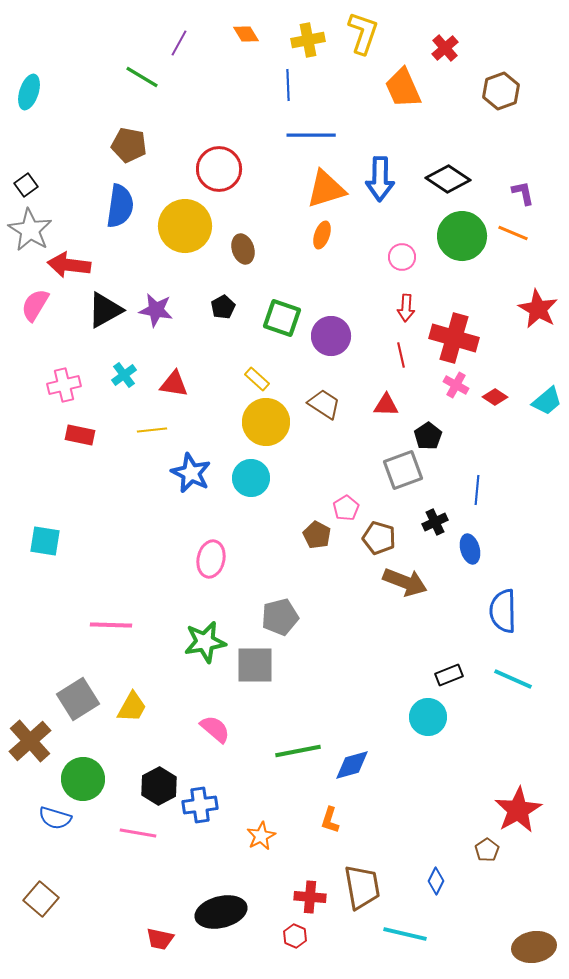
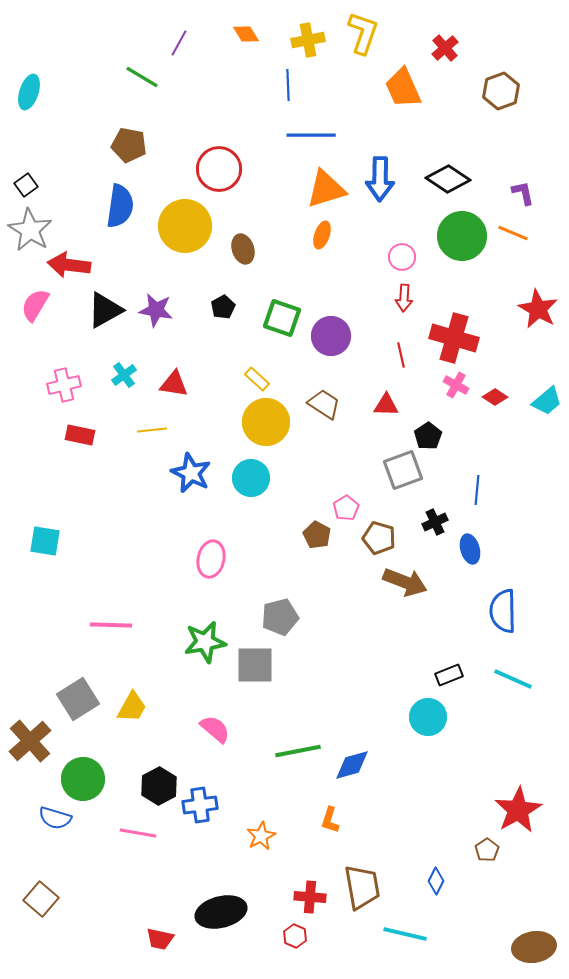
red arrow at (406, 308): moved 2 px left, 10 px up
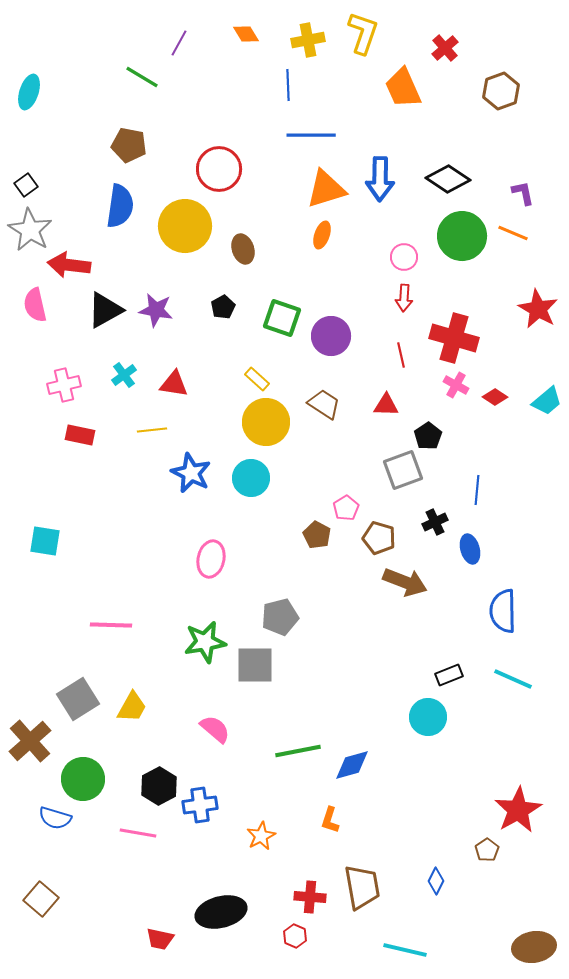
pink circle at (402, 257): moved 2 px right
pink semicircle at (35, 305): rotated 44 degrees counterclockwise
cyan line at (405, 934): moved 16 px down
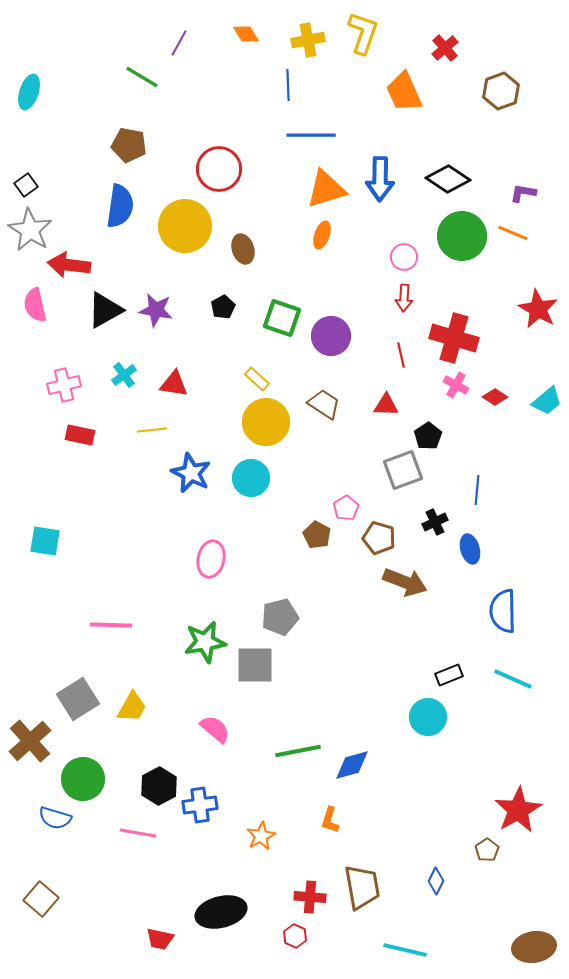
orange trapezoid at (403, 88): moved 1 px right, 4 px down
purple L-shape at (523, 193): rotated 68 degrees counterclockwise
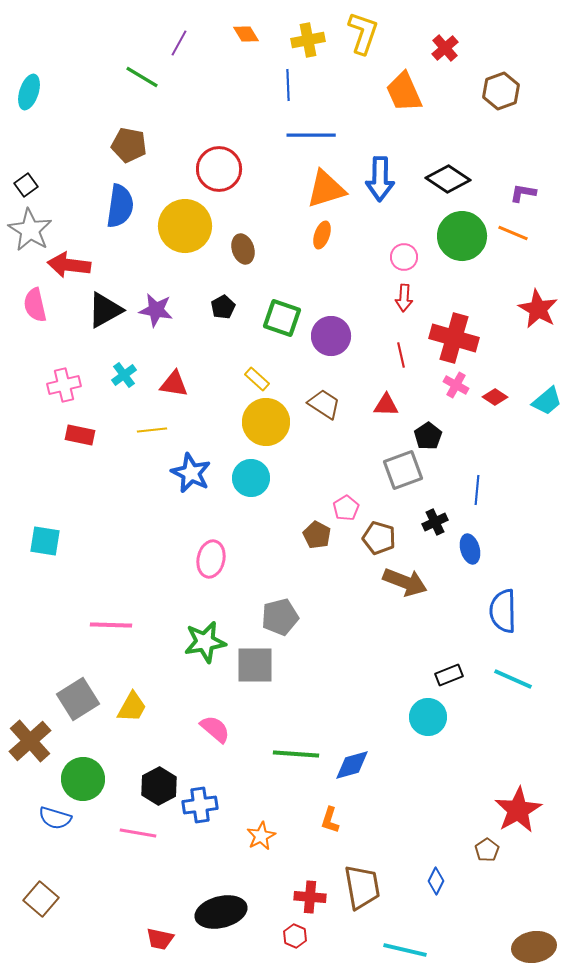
green line at (298, 751): moved 2 px left, 3 px down; rotated 15 degrees clockwise
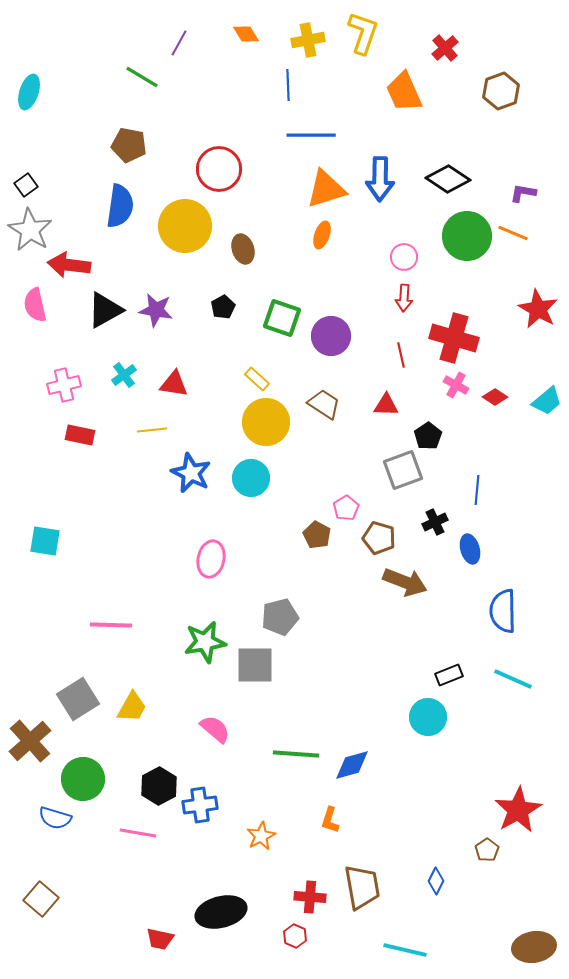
green circle at (462, 236): moved 5 px right
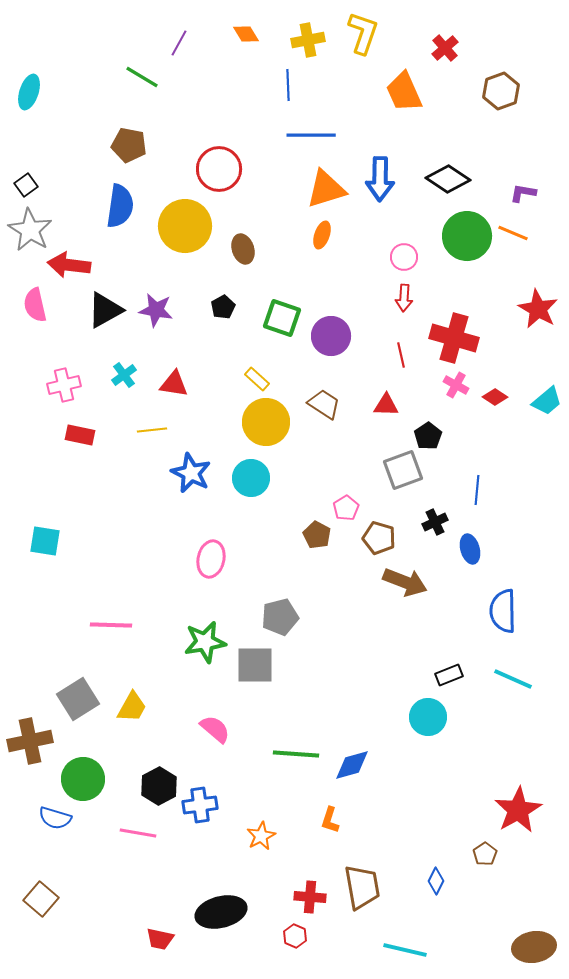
brown cross at (30, 741): rotated 30 degrees clockwise
brown pentagon at (487, 850): moved 2 px left, 4 px down
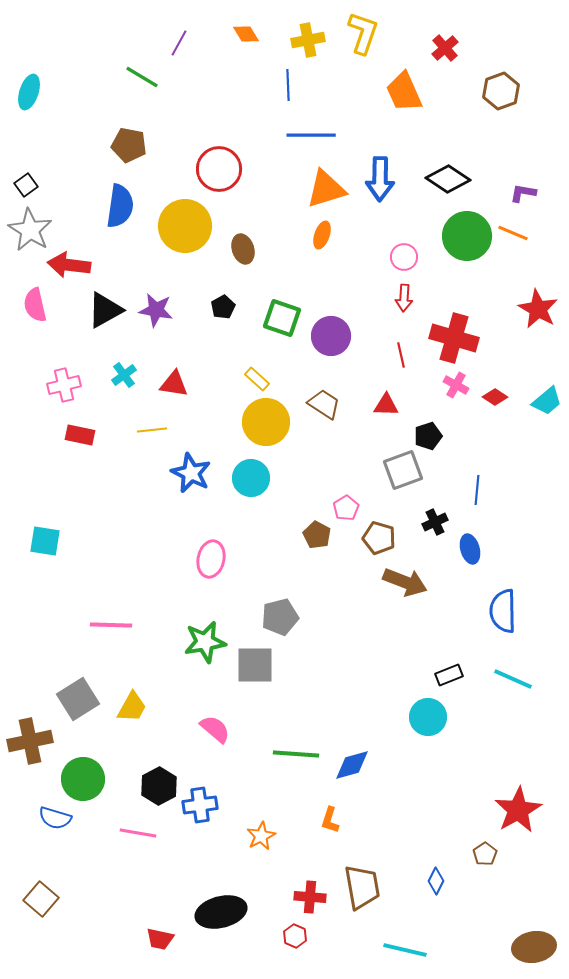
black pentagon at (428, 436): rotated 16 degrees clockwise
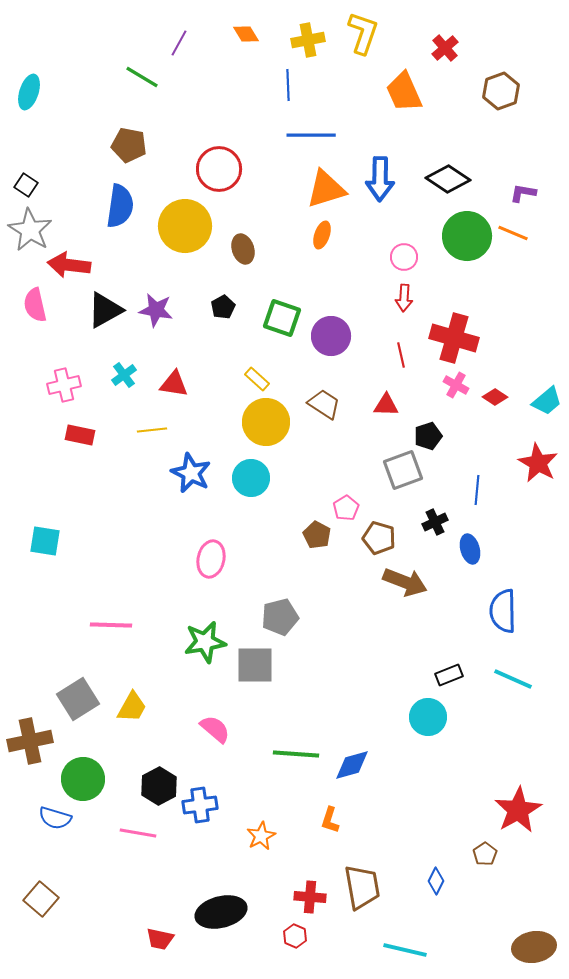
black square at (26, 185): rotated 20 degrees counterclockwise
red star at (538, 309): moved 154 px down
